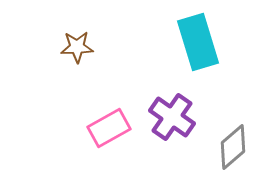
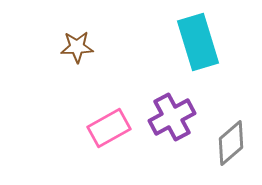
purple cross: rotated 27 degrees clockwise
gray diamond: moved 2 px left, 4 px up
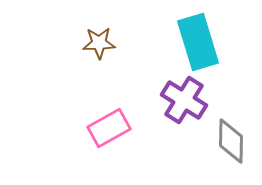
brown star: moved 22 px right, 4 px up
purple cross: moved 12 px right, 17 px up; rotated 30 degrees counterclockwise
gray diamond: moved 2 px up; rotated 48 degrees counterclockwise
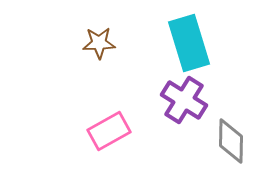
cyan rectangle: moved 9 px left, 1 px down
pink rectangle: moved 3 px down
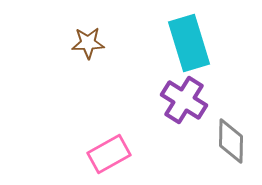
brown star: moved 11 px left
pink rectangle: moved 23 px down
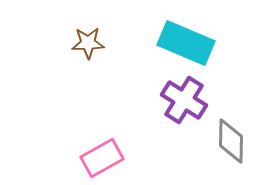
cyan rectangle: moved 3 px left; rotated 50 degrees counterclockwise
pink rectangle: moved 7 px left, 4 px down
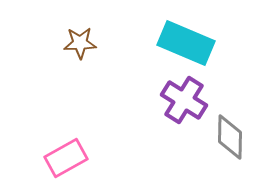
brown star: moved 8 px left
gray diamond: moved 1 px left, 4 px up
pink rectangle: moved 36 px left
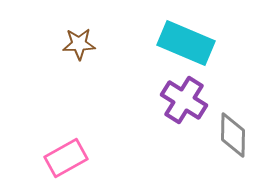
brown star: moved 1 px left, 1 px down
gray diamond: moved 3 px right, 2 px up
